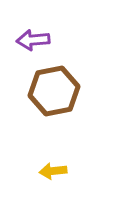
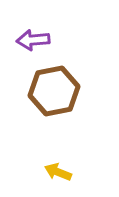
yellow arrow: moved 5 px right, 1 px down; rotated 28 degrees clockwise
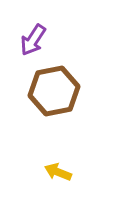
purple arrow: rotated 52 degrees counterclockwise
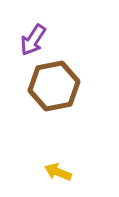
brown hexagon: moved 5 px up
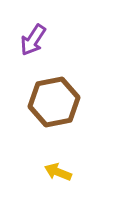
brown hexagon: moved 16 px down
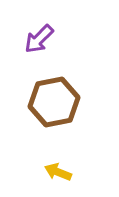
purple arrow: moved 6 px right, 1 px up; rotated 12 degrees clockwise
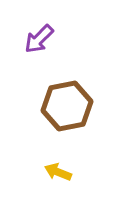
brown hexagon: moved 13 px right, 4 px down
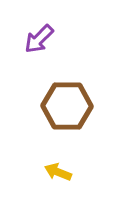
brown hexagon: rotated 12 degrees clockwise
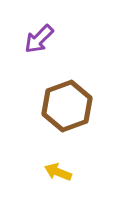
brown hexagon: rotated 21 degrees counterclockwise
